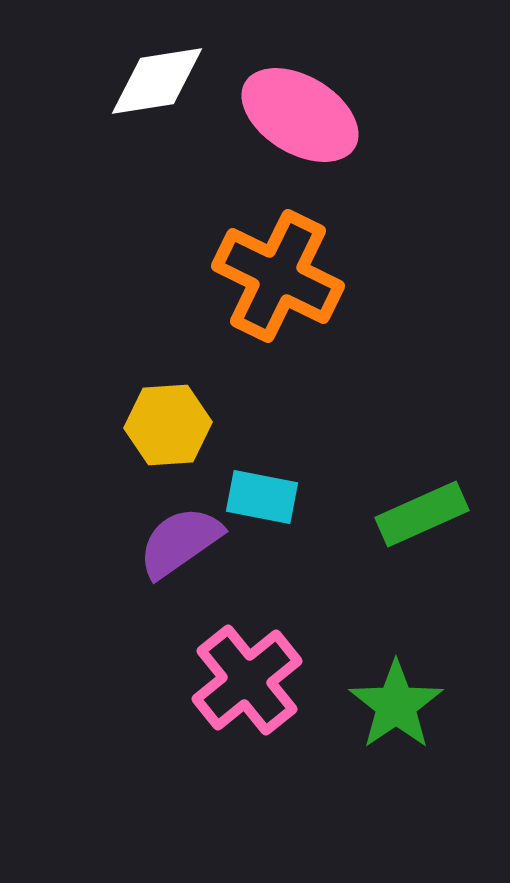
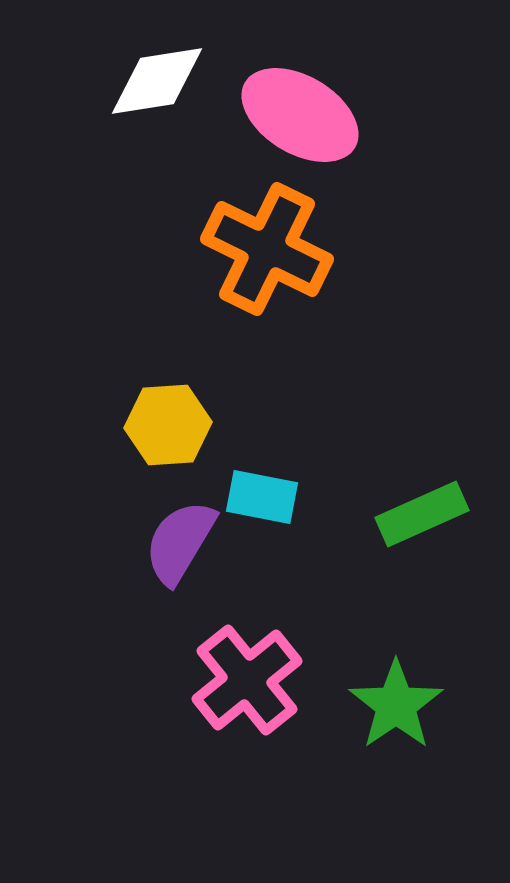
orange cross: moved 11 px left, 27 px up
purple semicircle: rotated 24 degrees counterclockwise
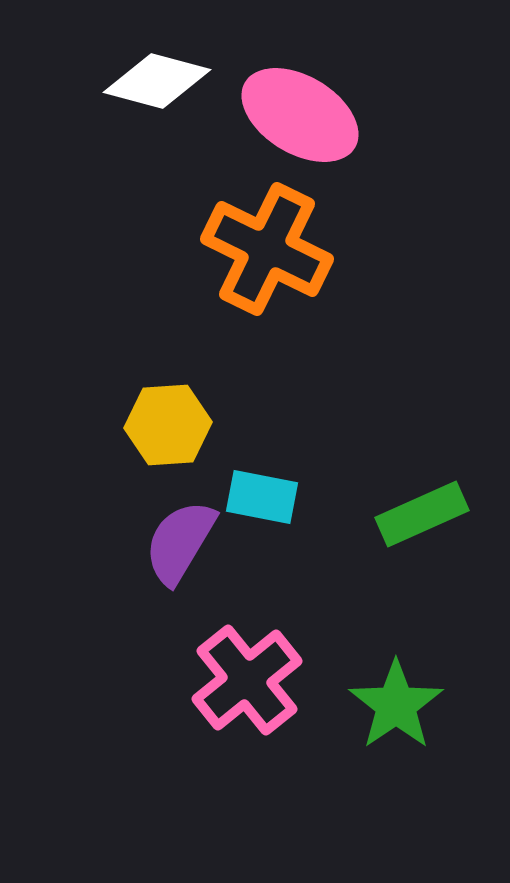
white diamond: rotated 24 degrees clockwise
